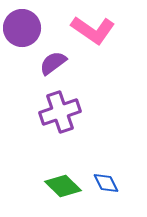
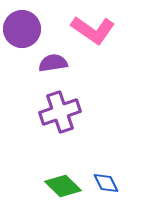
purple circle: moved 1 px down
purple semicircle: rotated 28 degrees clockwise
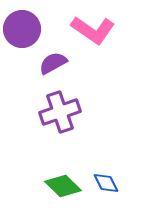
purple semicircle: rotated 20 degrees counterclockwise
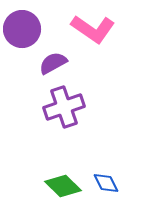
pink L-shape: moved 1 px up
purple cross: moved 4 px right, 5 px up
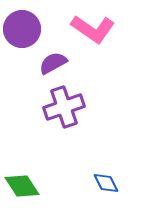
green diamond: moved 41 px left; rotated 12 degrees clockwise
